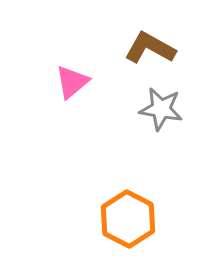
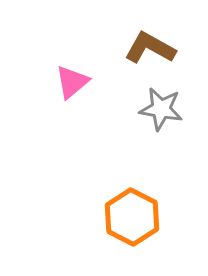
orange hexagon: moved 4 px right, 2 px up
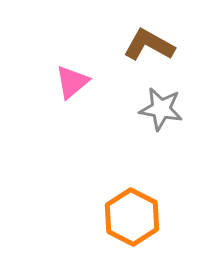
brown L-shape: moved 1 px left, 3 px up
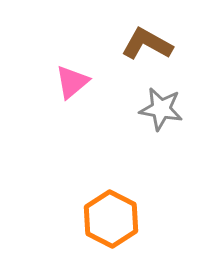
brown L-shape: moved 2 px left, 1 px up
orange hexagon: moved 21 px left, 2 px down
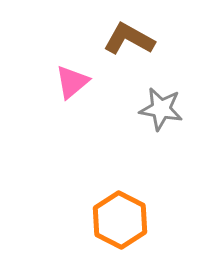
brown L-shape: moved 18 px left, 5 px up
orange hexagon: moved 9 px right, 1 px down
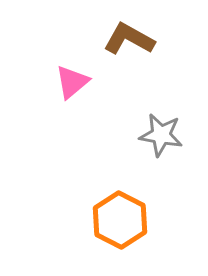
gray star: moved 26 px down
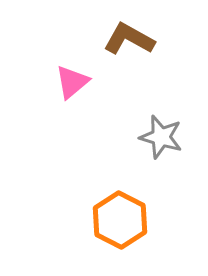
gray star: moved 2 px down; rotated 6 degrees clockwise
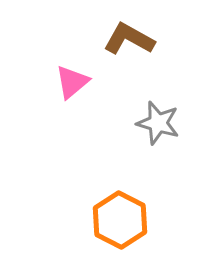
gray star: moved 3 px left, 14 px up
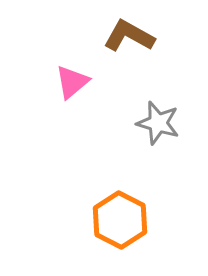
brown L-shape: moved 3 px up
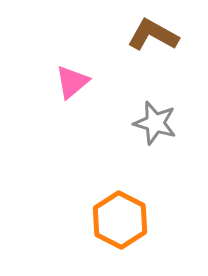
brown L-shape: moved 24 px right, 1 px up
gray star: moved 3 px left
